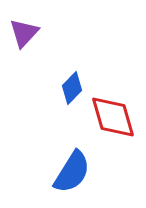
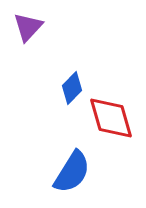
purple triangle: moved 4 px right, 6 px up
red diamond: moved 2 px left, 1 px down
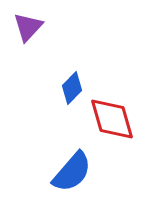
red diamond: moved 1 px right, 1 px down
blue semicircle: rotated 9 degrees clockwise
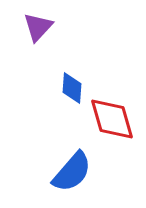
purple triangle: moved 10 px right
blue diamond: rotated 40 degrees counterclockwise
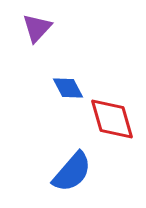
purple triangle: moved 1 px left, 1 px down
blue diamond: moved 4 px left; rotated 32 degrees counterclockwise
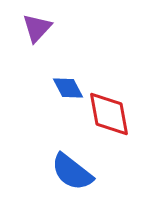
red diamond: moved 3 px left, 5 px up; rotated 6 degrees clockwise
blue semicircle: rotated 87 degrees clockwise
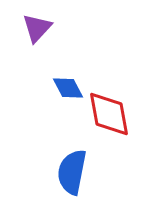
blue semicircle: rotated 63 degrees clockwise
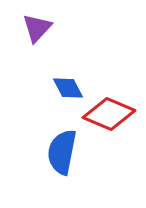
red diamond: rotated 57 degrees counterclockwise
blue semicircle: moved 10 px left, 20 px up
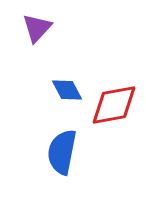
blue diamond: moved 1 px left, 2 px down
red diamond: moved 5 px right, 9 px up; rotated 33 degrees counterclockwise
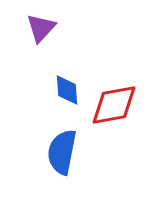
purple triangle: moved 4 px right
blue diamond: rotated 24 degrees clockwise
